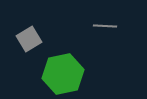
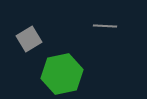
green hexagon: moved 1 px left
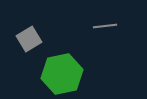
gray line: rotated 10 degrees counterclockwise
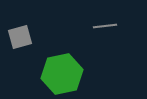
gray square: moved 9 px left, 2 px up; rotated 15 degrees clockwise
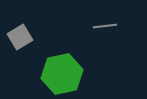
gray square: rotated 15 degrees counterclockwise
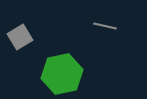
gray line: rotated 20 degrees clockwise
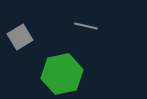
gray line: moved 19 px left
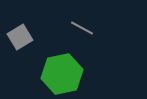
gray line: moved 4 px left, 2 px down; rotated 15 degrees clockwise
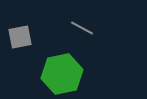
gray square: rotated 20 degrees clockwise
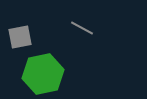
green hexagon: moved 19 px left
